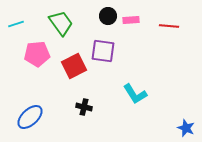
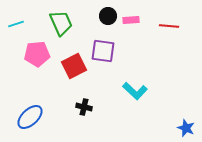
green trapezoid: rotated 12 degrees clockwise
cyan L-shape: moved 3 px up; rotated 15 degrees counterclockwise
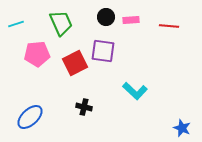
black circle: moved 2 px left, 1 px down
red square: moved 1 px right, 3 px up
blue star: moved 4 px left
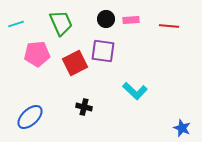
black circle: moved 2 px down
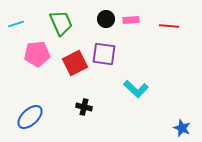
purple square: moved 1 px right, 3 px down
cyan L-shape: moved 1 px right, 2 px up
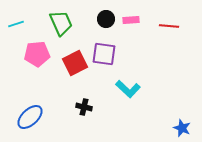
cyan L-shape: moved 8 px left
